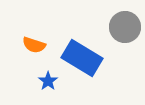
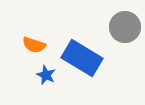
blue star: moved 2 px left, 6 px up; rotated 12 degrees counterclockwise
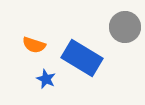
blue star: moved 4 px down
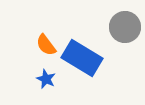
orange semicircle: moved 12 px right; rotated 35 degrees clockwise
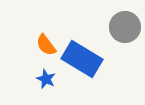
blue rectangle: moved 1 px down
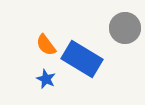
gray circle: moved 1 px down
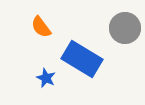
orange semicircle: moved 5 px left, 18 px up
blue star: moved 1 px up
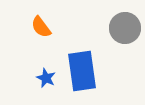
blue rectangle: moved 12 px down; rotated 51 degrees clockwise
